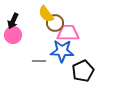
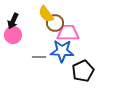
gray line: moved 4 px up
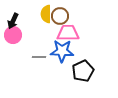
yellow semicircle: rotated 36 degrees clockwise
brown circle: moved 5 px right, 7 px up
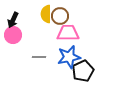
black arrow: moved 1 px up
blue star: moved 7 px right, 6 px down; rotated 15 degrees counterclockwise
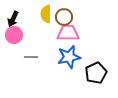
brown circle: moved 4 px right, 1 px down
black arrow: moved 1 px up
pink circle: moved 1 px right
gray line: moved 8 px left
black pentagon: moved 13 px right, 2 px down
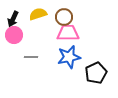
yellow semicircle: moved 8 px left; rotated 72 degrees clockwise
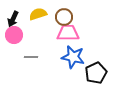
blue star: moved 4 px right; rotated 25 degrees clockwise
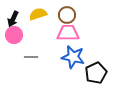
brown circle: moved 3 px right, 2 px up
